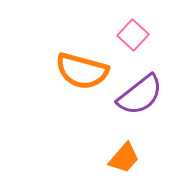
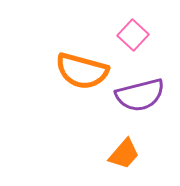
purple semicircle: rotated 24 degrees clockwise
orange trapezoid: moved 4 px up
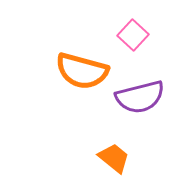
purple semicircle: moved 2 px down
orange trapezoid: moved 10 px left, 4 px down; rotated 92 degrees counterclockwise
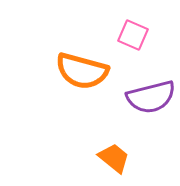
pink square: rotated 20 degrees counterclockwise
purple semicircle: moved 11 px right
